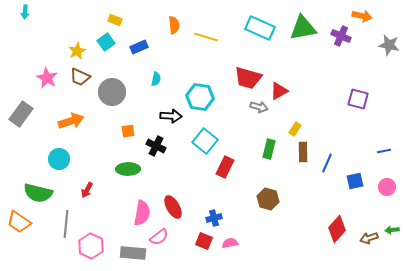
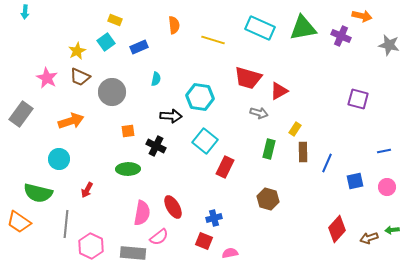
yellow line at (206, 37): moved 7 px right, 3 px down
gray arrow at (259, 107): moved 6 px down
pink semicircle at (230, 243): moved 10 px down
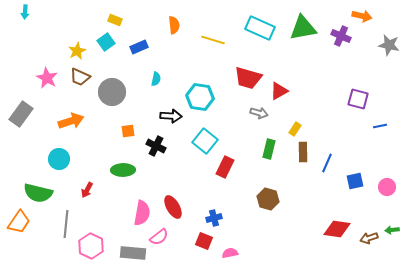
blue line at (384, 151): moved 4 px left, 25 px up
green ellipse at (128, 169): moved 5 px left, 1 px down
orange trapezoid at (19, 222): rotated 90 degrees counterclockwise
red diamond at (337, 229): rotated 56 degrees clockwise
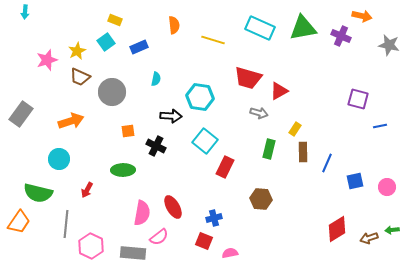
pink star at (47, 78): moved 18 px up; rotated 25 degrees clockwise
brown hexagon at (268, 199): moved 7 px left; rotated 10 degrees counterclockwise
red diamond at (337, 229): rotated 40 degrees counterclockwise
